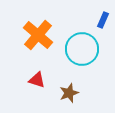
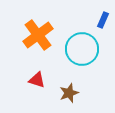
orange cross: rotated 12 degrees clockwise
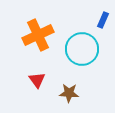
orange cross: rotated 12 degrees clockwise
red triangle: rotated 36 degrees clockwise
brown star: rotated 24 degrees clockwise
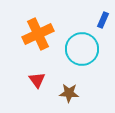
orange cross: moved 1 px up
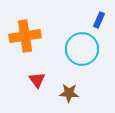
blue rectangle: moved 4 px left
orange cross: moved 13 px left, 2 px down; rotated 16 degrees clockwise
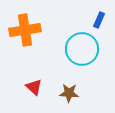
orange cross: moved 6 px up
red triangle: moved 3 px left, 7 px down; rotated 12 degrees counterclockwise
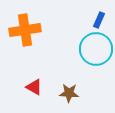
cyan circle: moved 14 px right
red triangle: rotated 12 degrees counterclockwise
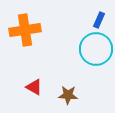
brown star: moved 1 px left, 2 px down
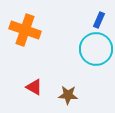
orange cross: rotated 28 degrees clockwise
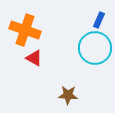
cyan circle: moved 1 px left, 1 px up
red triangle: moved 29 px up
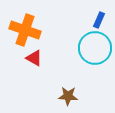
brown star: moved 1 px down
